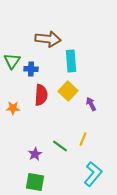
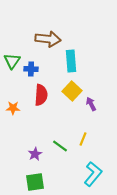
yellow square: moved 4 px right
green square: rotated 18 degrees counterclockwise
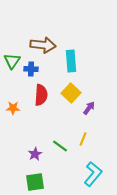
brown arrow: moved 5 px left, 6 px down
yellow square: moved 1 px left, 2 px down
purple arrow: moved 2 px left, 4 px down; rotated 64 degrees clockwise
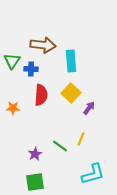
yellow line: moved 2 px left
cyan L-shape: rotated 35 degrees clockwise
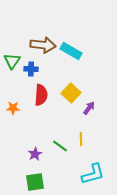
cyan rectangle: moved 10 px up; rotated 55 degrees counterclockwise
yellow line: rotated 24 degrees counterclockwise
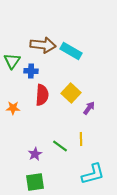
blue cross: moved 2 px down
red semicircle: moved 1 px right
